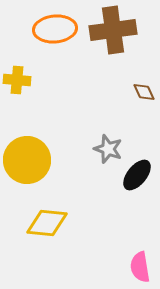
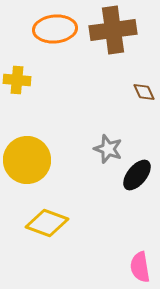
yellow diamond: rotated 15 degrees clockwise
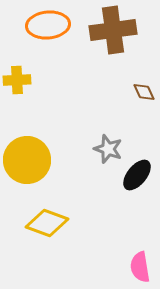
orange ellipse: moved 7 px left, 4 px up
yellow cross: rotated 8 degrees counterclockwise
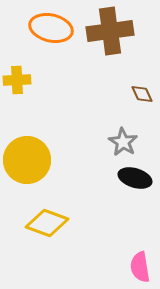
orange ellipse: moved 3 px right, 3 px down; rotated 18 degrees clockwise
brown cross: moved 3 px left, 1 px down
brown diamond: moved 2 px left, 2 px down
gray star: moved 15 px right, 7 px up; rotated 12 degrees clockwise
black ellipse: moved 2 px left, 3 px down; rotated 68 degrees clockwise
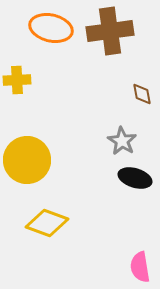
brown diamond: rotated 15 degrees clockwise
gray star: moved 1 px left, 1 px up
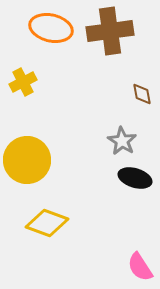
yellow cross: moved 6 px right, 2 px down; rotated 24 degrees counterclockwise
pink semicircle: rotated 24 degrees counterclockwise
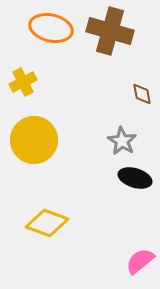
brown cross: rotated 24 degrees clockwise
yellow circle: moved 7 px right, 20 px up
pink semicircle: moved 6 px up; rotated 84 degrees clockwise
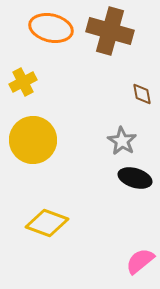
yellow circle: moved 1 px left
